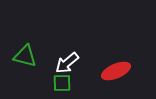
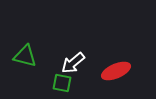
white arrow: moved 6 px right
green square: rotated 12 degrees clockwise
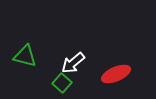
red ellipse: moved 3 px down
green square: rotated 30 degrees clockwise
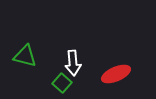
white arrow: rotated 55 degrees counterclockwise
